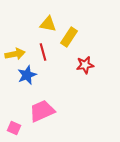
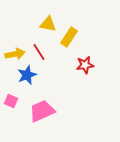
red line: moved 4 px left; rotated 18 degrees counterclockwise
pink square: moved 3 px left, 27 px up
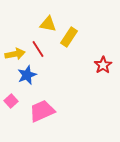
red line: moved 1 px left, 3 px up
red star: moved 18 px right; rotated 24 degrees counterclockwise
pink square: rotated 24 degrees clockwise
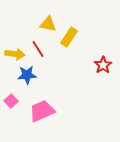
yellow arrow: rotated 18 degrees clockwise
blue star: rotated 18 degrees clockwise
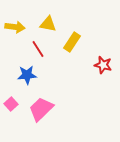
yellow rectangle: moved 3 px right, 5 px down
yellow arrow: moved 27 px up
red star: rotated 24 degrees counterclockwise
pink square: moved 3 px down
pink trapezoid: moved 1 px left, 2 px up; rotated 20 degrees counterclockwise
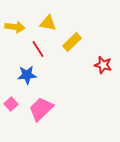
yellow triangle: moved 1 px up
yellow rectangle: rotated 12 degrees clockwise
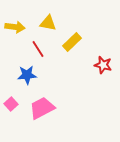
pink trapezoid: moved 1 px right, 1 px up; rotated 16 degrees clockwise
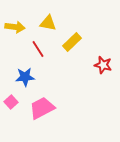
blue star: moved 2 px left, 2 px down
pink square: moved 2 px up
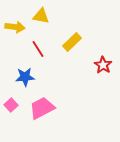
yellow triangle: moved 7 px left, 7 px up
red star: rotated 18 degrees clockwise
pink square: moved 3 px down
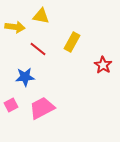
yellow rectangle: rotated 18 degrees counterclockwise
red line: rotated 18 degrees counterclockwise
pink square: rotated 16 degrees clockwise
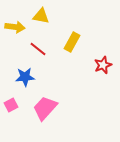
red star: rotated 18 degrees clockwise
pink trapezoid: moved 3 px right; rotated 20 degrees counterclockwise
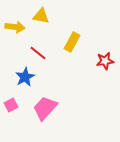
red line: moved 4 px down
red star: moved 2 px right, 4 px up; rotated 12 degrees clockwise
blue star: rotated 24 degrees counterclockwise
